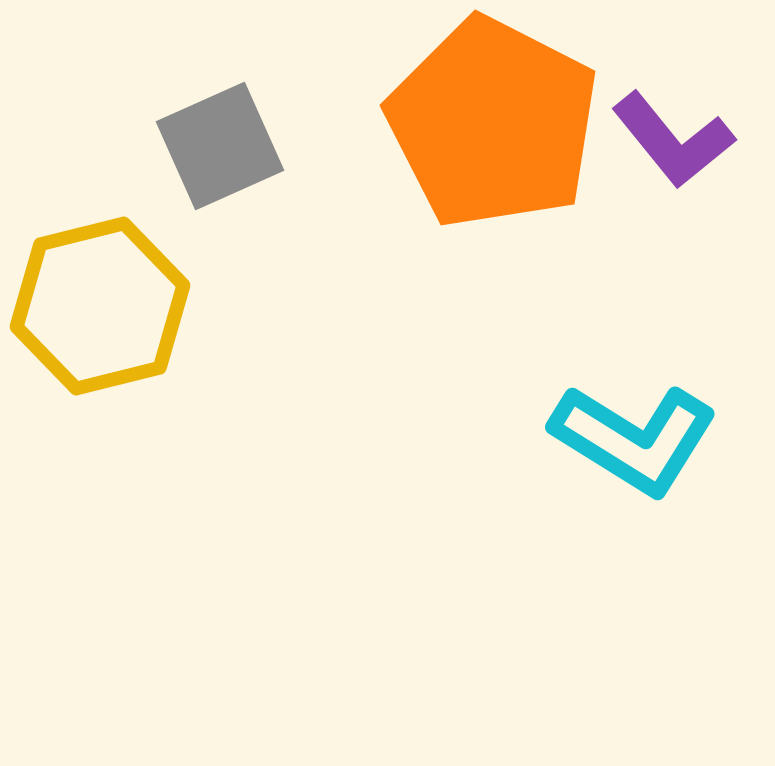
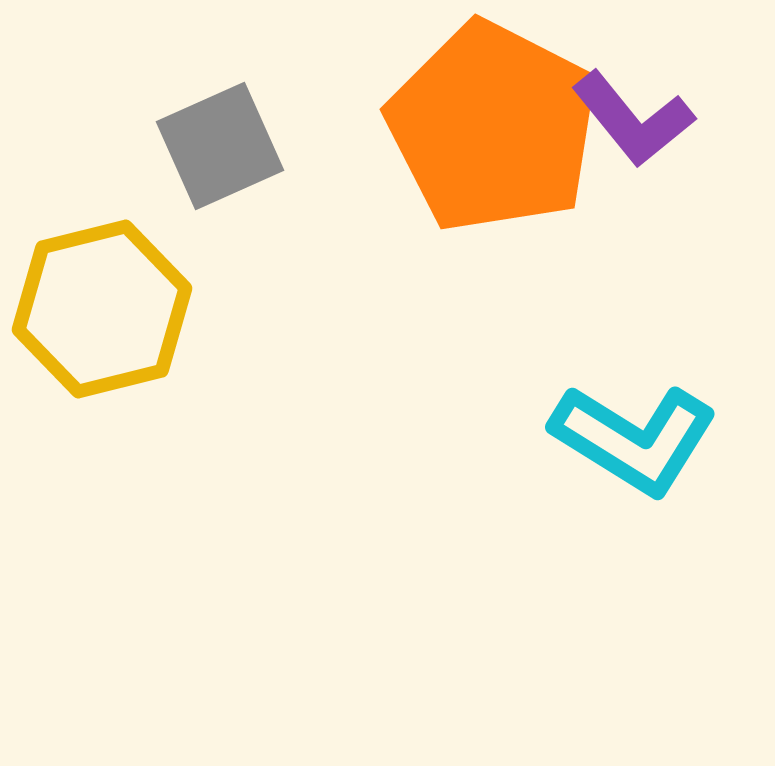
orange pentagon: moved 4 px down
purple L-shape: moved 40 px left, 21 px up
yellow hexagon: moved 2 px right, 3 px down
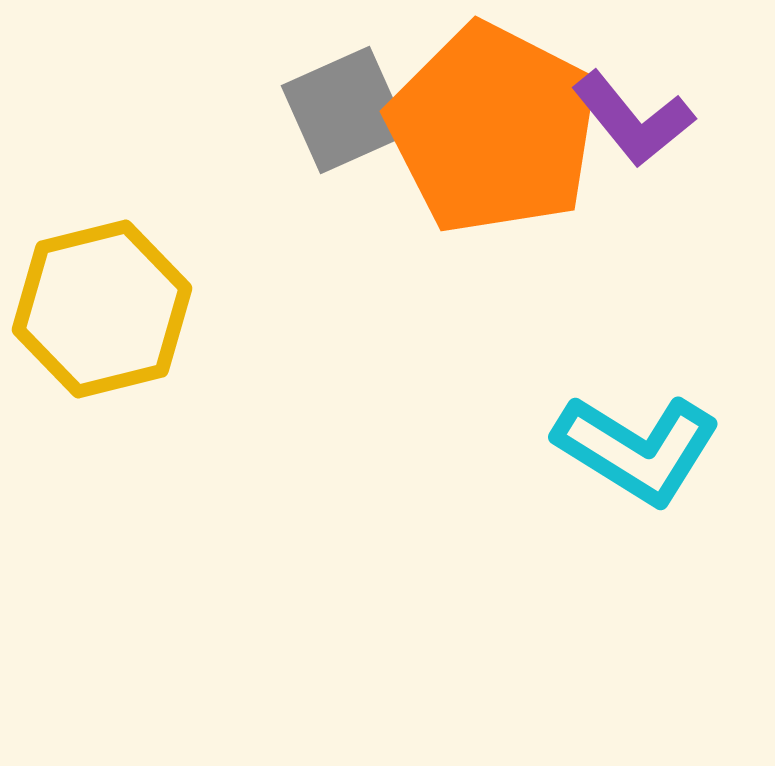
orange pentagon: moved 2 px down
gray square: moved 125 px right, 36 px up
cyan L-shape: moved 3 px right, 10 px down
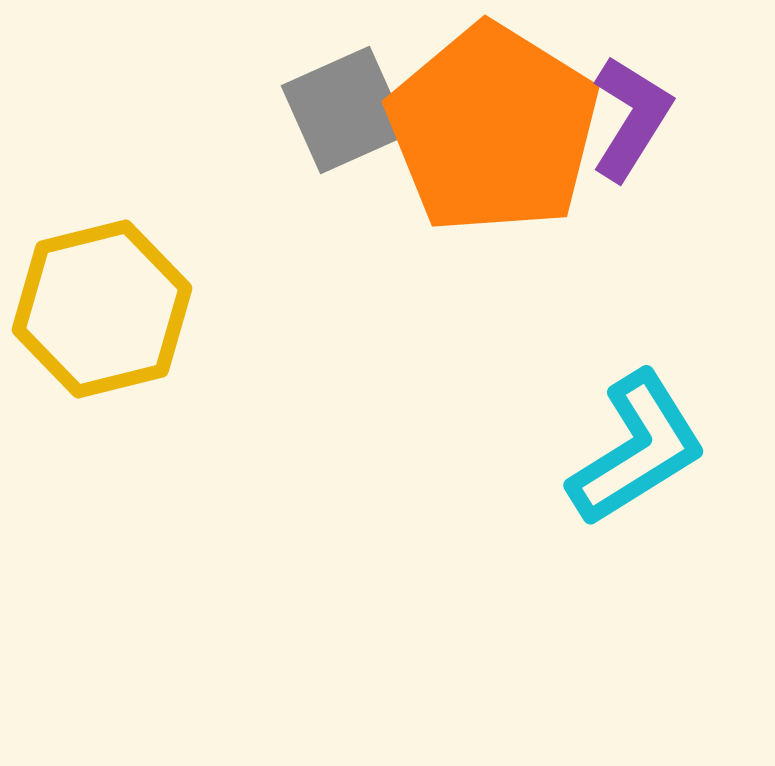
purple L-shape: moved 2 px left, 1 px up; rotated 109 degrees counterclockwise
orange pentagon: rotated 5 degrees clockwise
cyan L-shape: rotated 64 degrees counterclockwise
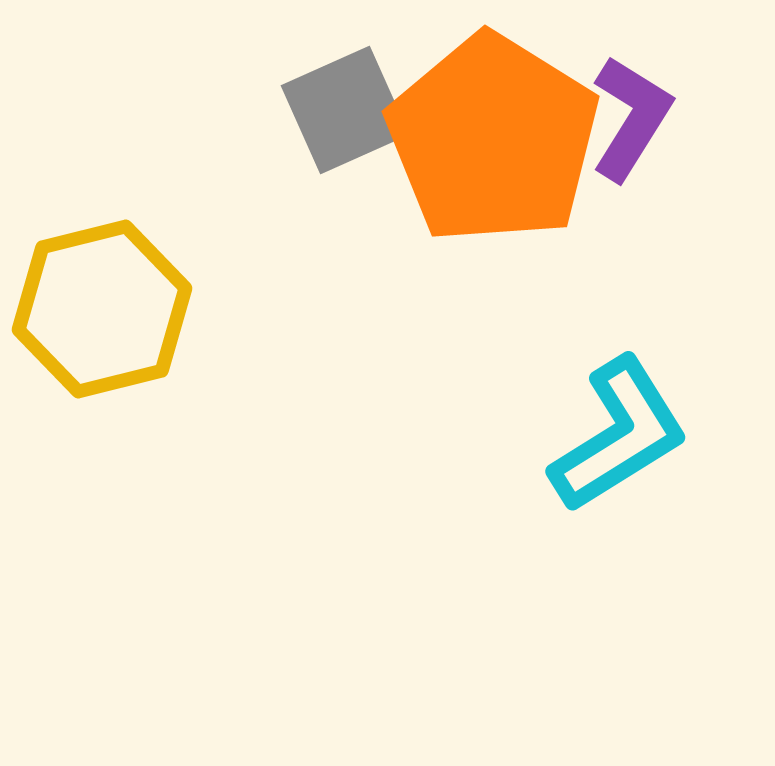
orange pentagon: moved 10 px down
cyan L-shape: moved 18 px left, 14 px up
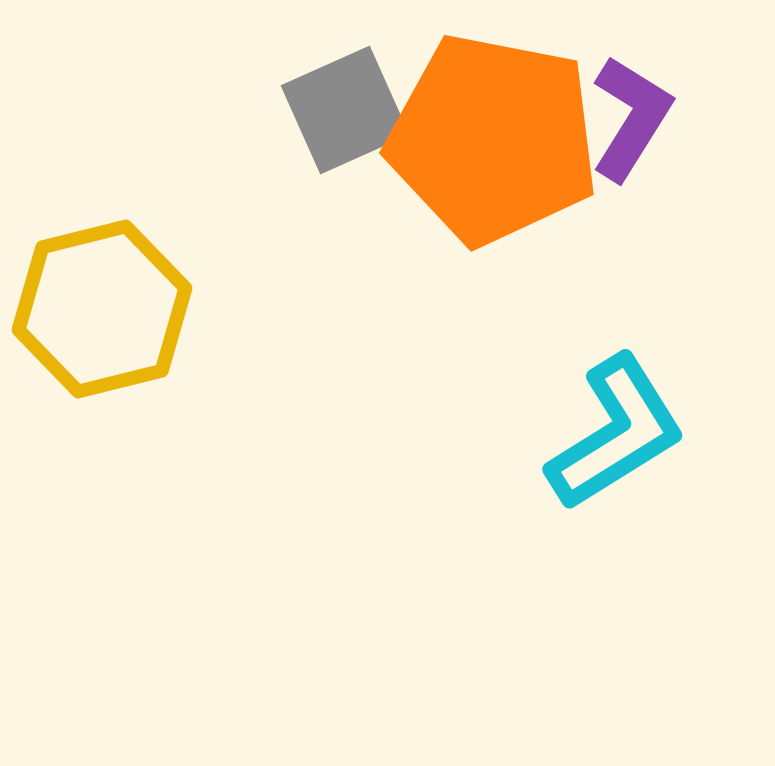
orange pentagon: rotated 21 degrees counterclockwise
cyan L-shape: moved 3 px left, 2 px up
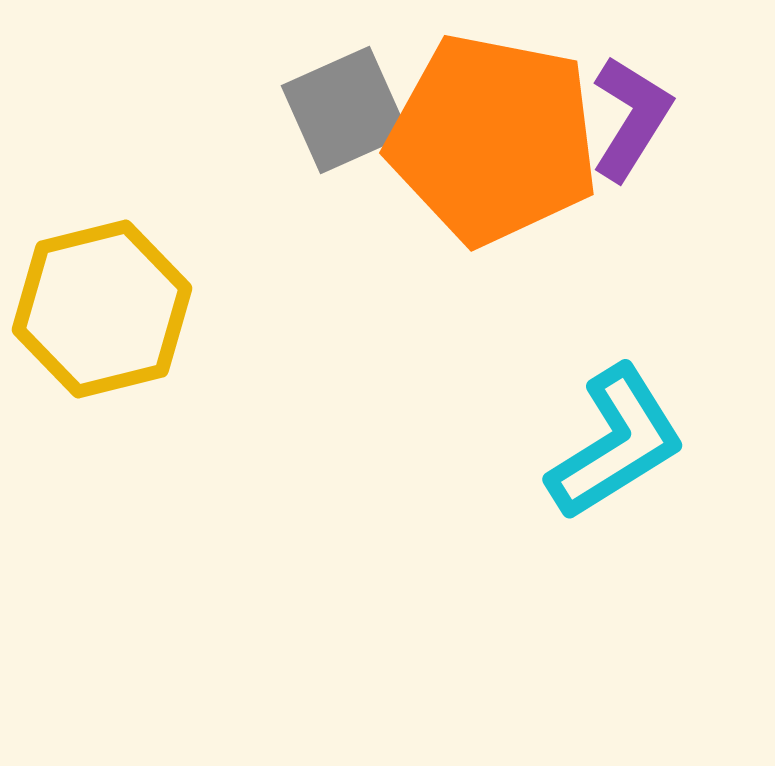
cyan L-shape: moved 10 px down
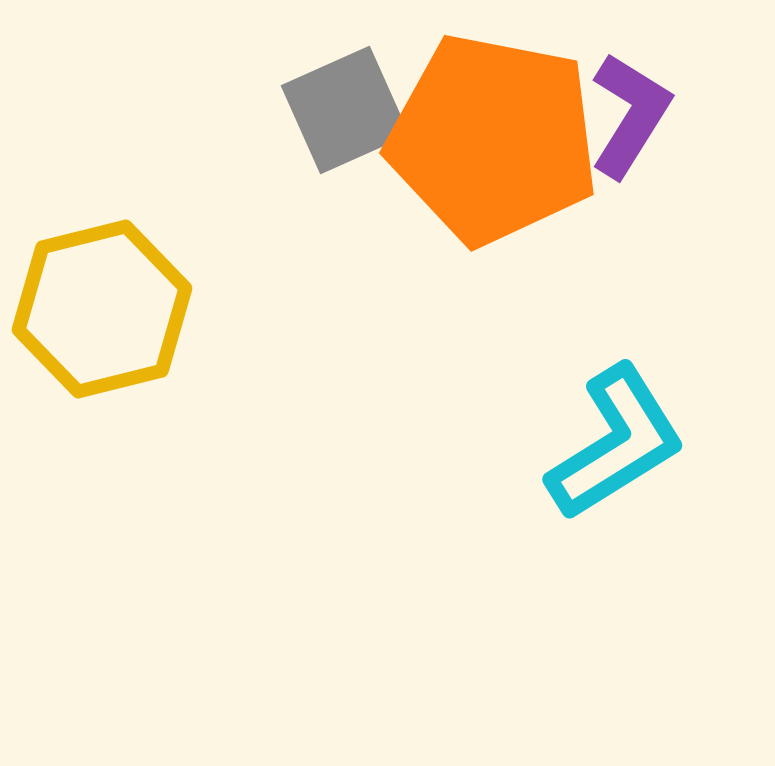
purple L-shape: moved 1 px left, 3 px up
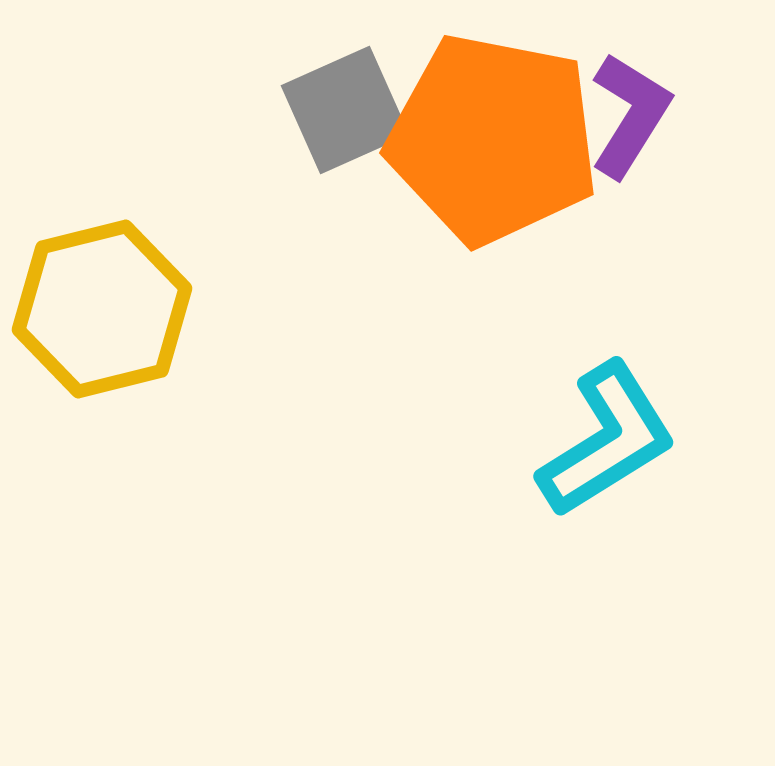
cyan L-shape: moved 9 px left, 3 px up
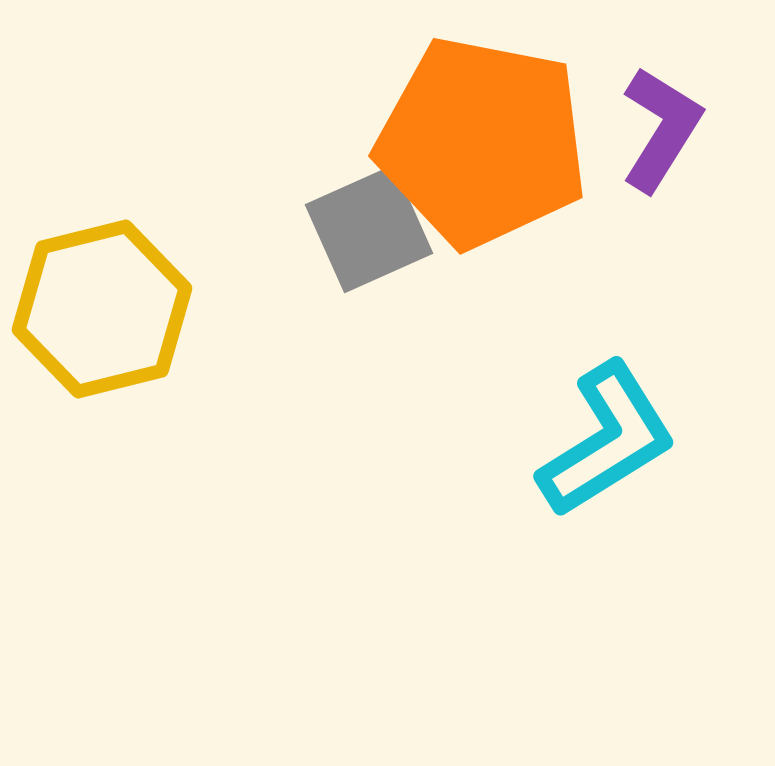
gray square: moved 24 px right, 119 px down
purple L-shape: moved 31 px right, 14 px down
orange pentagon: moved 11 px left, 3 px down
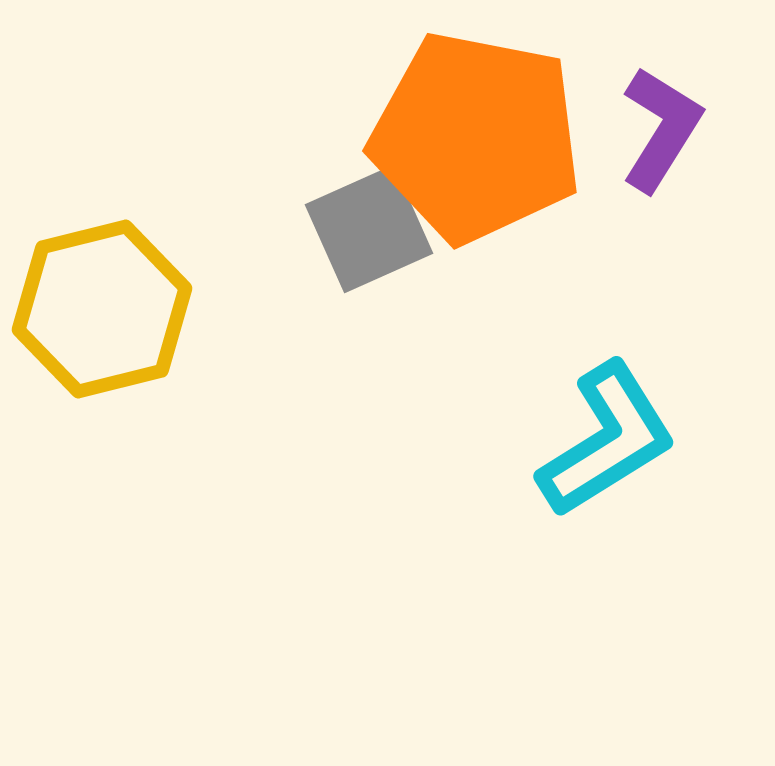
orange pentagon: moved 6 px left, 5 px up
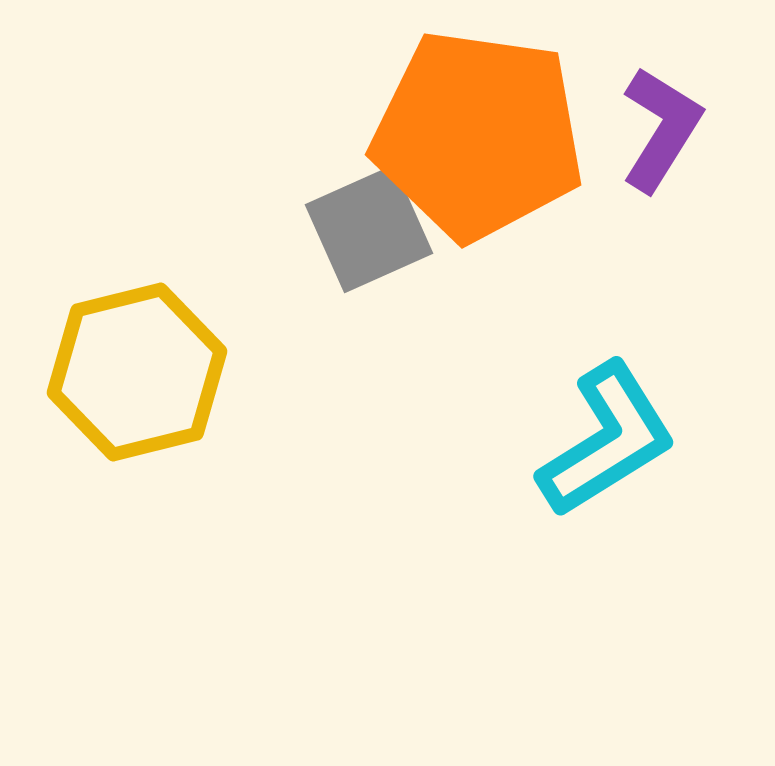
orange pentagon: moved 2 px right, 2 px up; rotated 3 degrees counterclockwise
yellow hexagon: moved 35 px right, 63 px down
